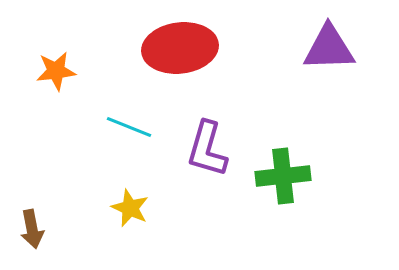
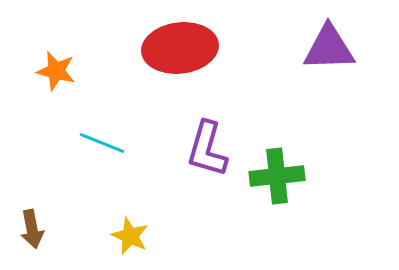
orange star: rotated 21 degrees clockwise
cyan line: moved 27 px left, 16 px down
green cross: moved 6 px left
yellow star: moved 28 px down
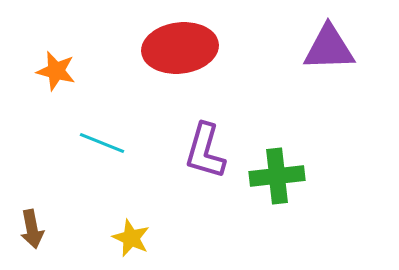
purple L-shape: moved 2 px left, 2 px down
yellow star: moved 1 px right, 2 px down
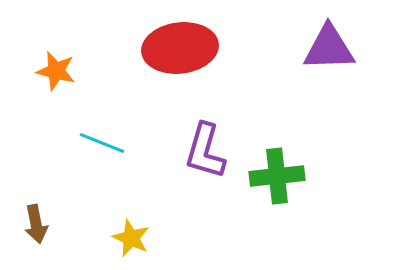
brown arrow: moved 4 px right, 5 px up
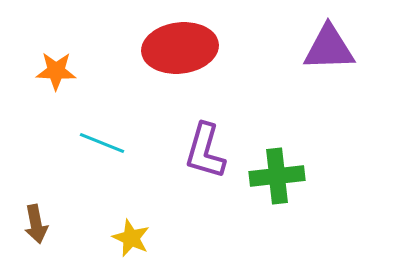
orange star: rotated 12 degrees counterclockwise
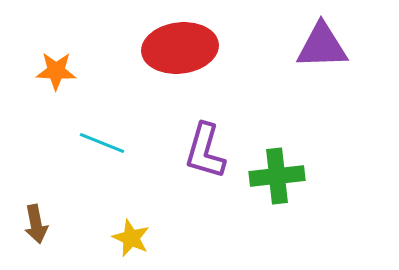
purple triangle: moved 7 px left, 2 px up
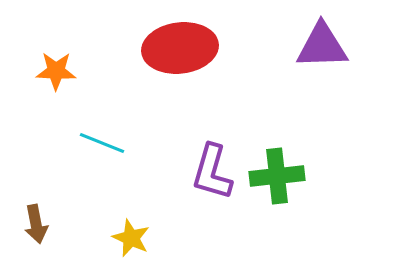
purple L-shape: moved 7 px right, 21 px down
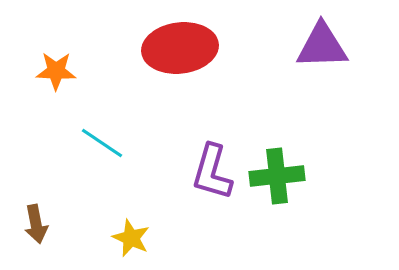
cyan line: rotated 12 degrees clockwise
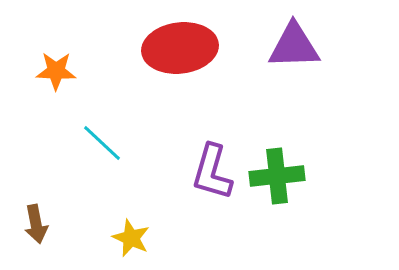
purple triangle: moved 28 px left
cyan line: rotated 9 degrees clockwise
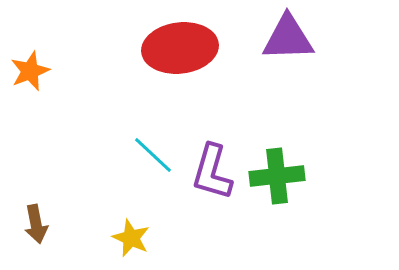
purple triangle: moved 6 px left, 8 px up
orange star: moved 26 px left; rotated 24 degrees counterclockwise
cyan line: moved 51 px right, 12 px down
